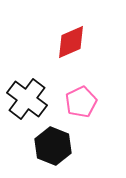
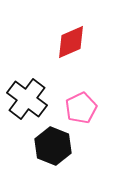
pink pentagon: moved 6 px down
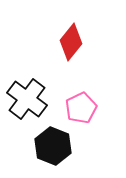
red diamond: rotated 27 degrees counterclockwise
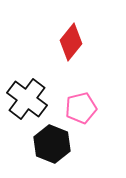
pink pentagon: rotated 12 degrees clockwise
black hexagon: moved 1 px left, 2 px up
